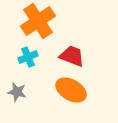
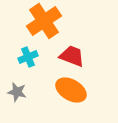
orange cross: moved 6 px right
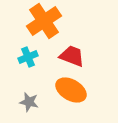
gray star: moved 12 px right, 10 px down
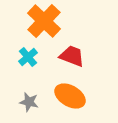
orange cross: rotated 12 degrees counterclockwise
cyan cross: rotated 18 degrees counterclockwise
orange ellipse: moved 1 px left, 6 px down
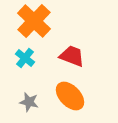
orange cross: moved 10 px left
cyan cross: moved 3 px left, 1 px down; rotated 12 degrees counterclockwise
orange ellipse: rotated 16 degrees clockwise
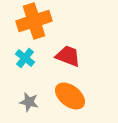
orange cross: rotated 28 degrees clockwise
red trapezoid: moved 4 px left
orange ellipse: rotated 8 degrees counterclockwise
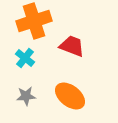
red trapezoid: moved 4 px right, 10 px up
gray star: moved 3 px left, 6 px up; rotated 18 degrees counterclockwise
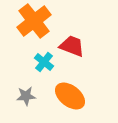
orange cross: rotated 20 degrees counterclockwise
cyan cross: moved 19 px right, 4 px down
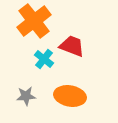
cyan cross: moved 3 px up
orange ellipse: rotated 28 degrees counterclockwise
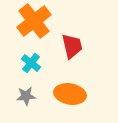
red trapezoid: rotated 56 degrees clockwise
cyan cross: moved 13 px left, 4 px down
orange ellipse: moved 2 px up
